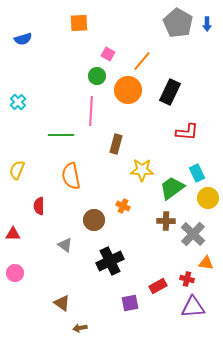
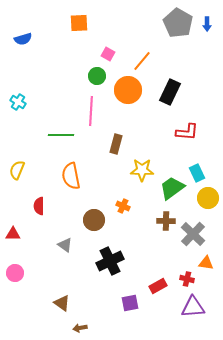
cyan cross: rotated 14 degrees counterclockwise
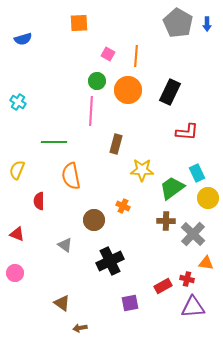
orange line: moved 6 px left, 5 px up; rotated 35 degrees counterclockwise
green circle: moved 5 px down
green line: moved 7 px left, 7 px down
red semicircle: moved 5 px up
red triangle: moved 4 px right; rotated 21 degrees clockwise
red rectangle: moved 5 px right
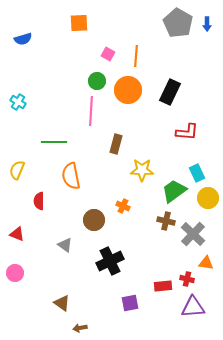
green trapezoid: moved 2 px right, 3 px down
brown cross: rotated 12 degrees clockwise
red rectangle: rotated 24 degrees clockwise
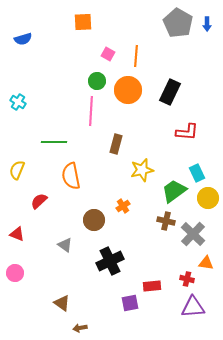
orange square: moved 4 px right, 1 px up
yellow star: rotated 15 degrees counterclockwise
red semicircle: rotated 48 degrees clockwise
orange cross: rotated 32 degrees clockwise
red rectangle: moved 11 px left
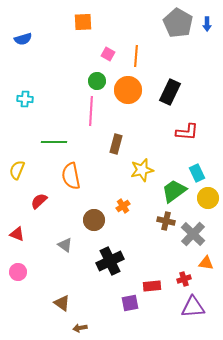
cyan cross: moved 7 px right, 3 px up; rotated 28 degrees counterclockwise
pink circle: moved 3 px right, 1 px up
red cross: moved 3 px left; rotated 32 degrees counterclockwise
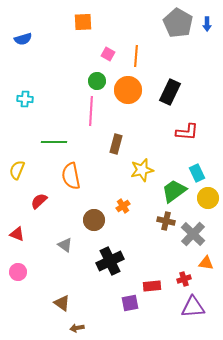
brown arrow: moved 3 px left
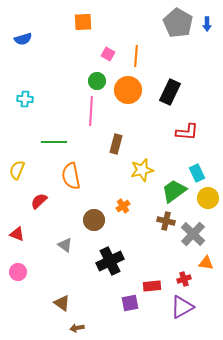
purple triangle: moved 11 px left; rotated 25 degrees counterclockwise
